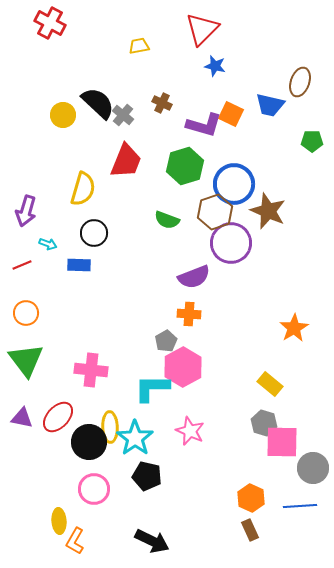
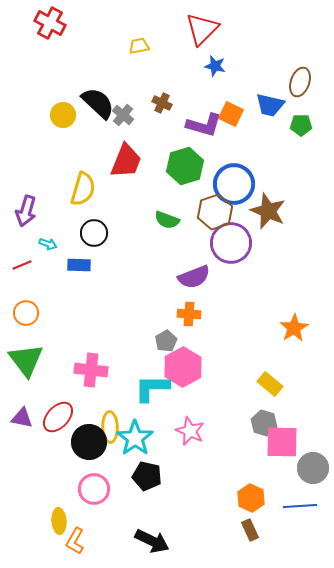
green pentagon at (312, 141): moved 11 px left, 16 px up
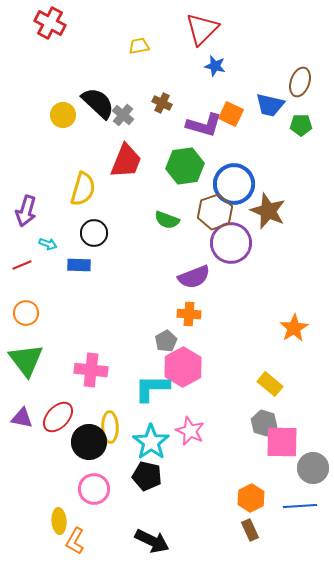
green hexagon at (185, 166): rotated 9 degrees clockwise
cyan star at (135, 438): moved 16 px right, 4 px down
orange hexagon at (251, 498): rotated 8 degrees clockwise
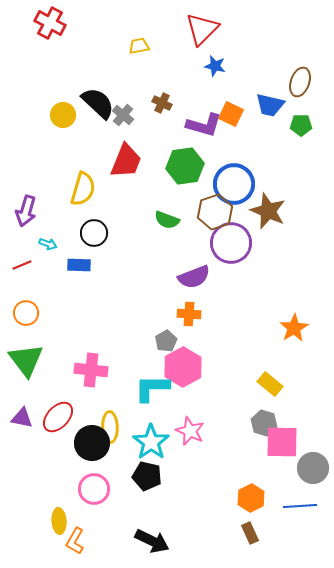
black circle at (89, 442): moved 3 px right, 1 px down
brown rectangle at (250, 530): moved 3 px down
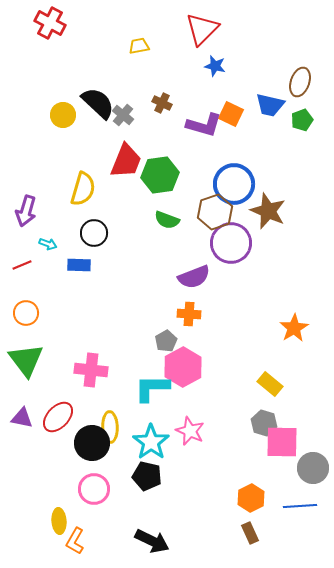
green pentagon at (301, 125): moved 1 px right, 5 px up; rotated 20 degrees counterclockwise
green hexagon at (185, 166): moved 25 px left, 9 px down
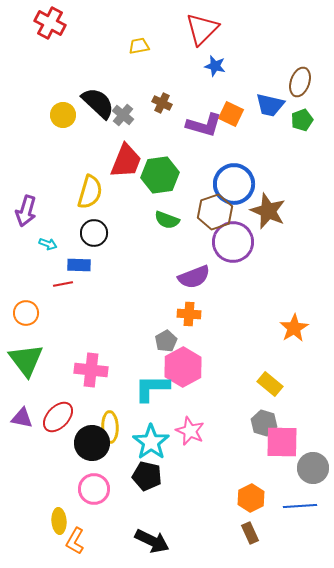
yellow semicircle at (83, 189): moved 7 px right, 3 px down
purple circle at (231, 243): moved 2 px right, 1 px up
red line at (22, 265): moved 41 px right, 19 px down; rotated 12 degrees clockwise
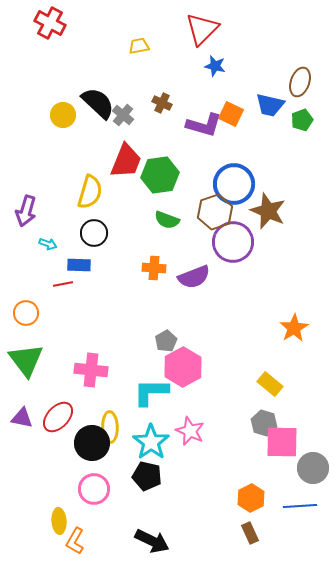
orange cross at (189, 314): moved 35 px left, 46 px up
cyan L-shape at (152, 388): moved 1 px left, 4 px down
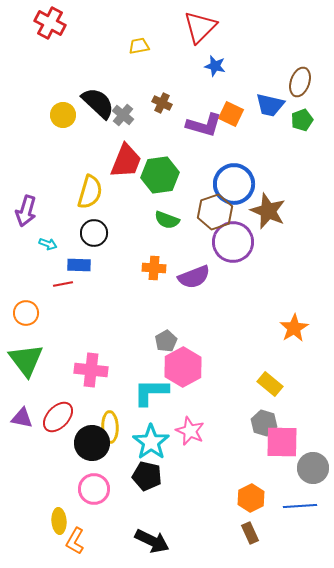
red triangle at (202, 29): moved 2 px left, 2 px up
